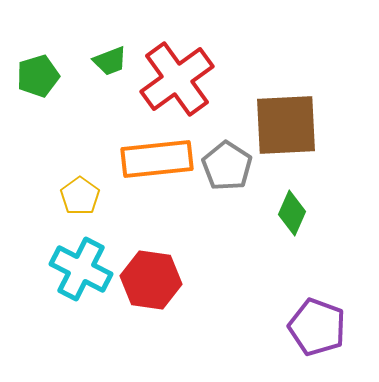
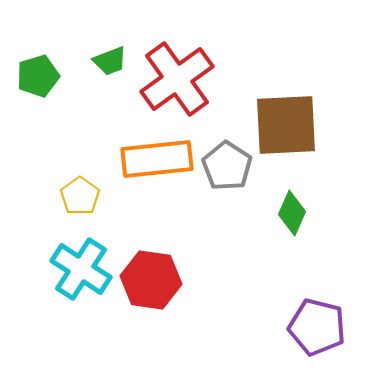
cyan cross: rotated 6 degrees clockwise
purple pentagon: rotated 6 degrees counterclockwise
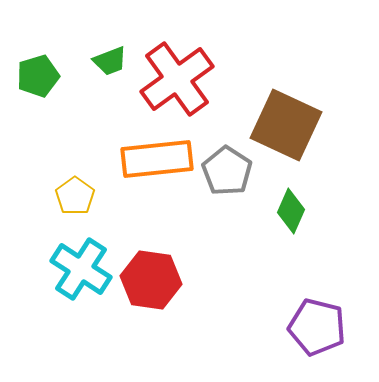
brown square: rotated 28 degrees clockwise
gray pentagon: moved 5 px down
yellow pentagon: moved 5 px left
green diamond: moved 1 px left, 2 px up
